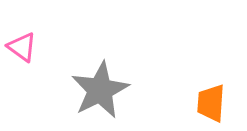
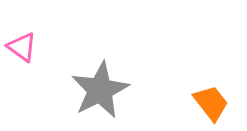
orange trapezoid: rotated 138 degrees clockwise
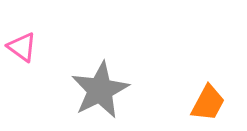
orange trapezoid: moved 3 px left; rotated 66 degrees clockwise
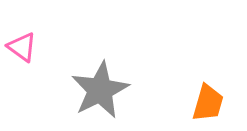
orange trapezoid: rotated 12 degrees counterclockwise
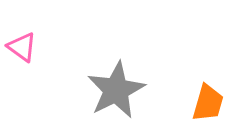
gray star: moved 16 px right
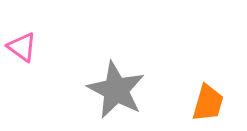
gray star: rotated 18 degrees counterclockwise
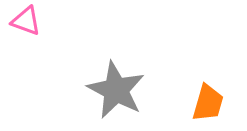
pink triangle: moved 4 px right, 26 px up; rotated 16 degrees counterclockwise
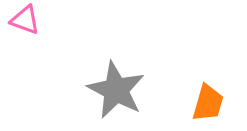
pink triangle: moved 1 px left, 1 px up
